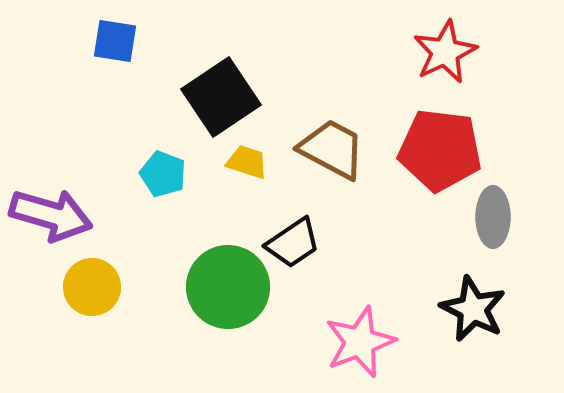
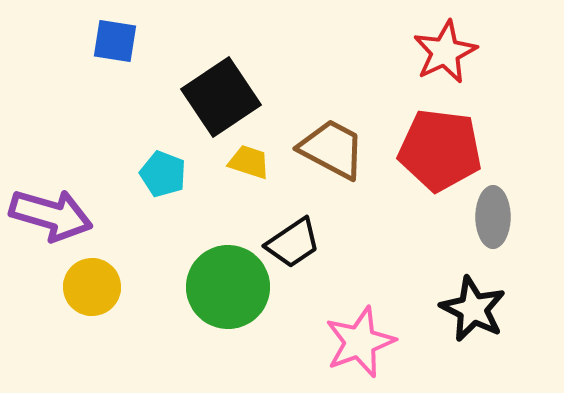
yellow trapezoid: moved 2 px right
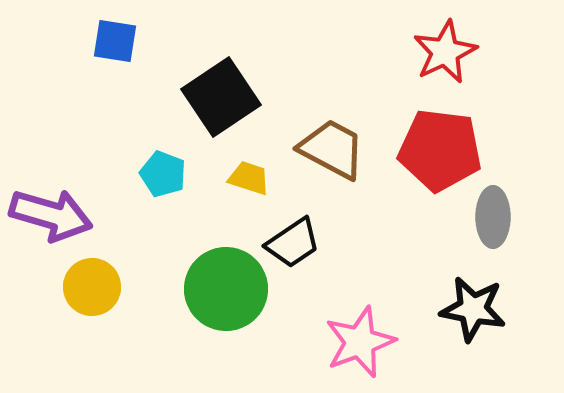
yellow trapezoid: moved 16 px down
green circle: moved 2 px left, 2 px down
black star: rotated 16 degrees counterclockwise
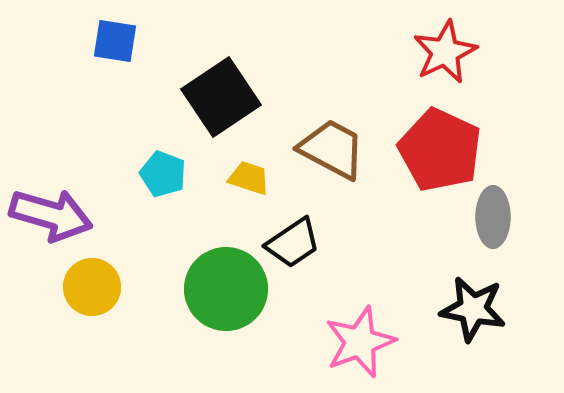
red pentagon: rotated 18 degrees clockwise
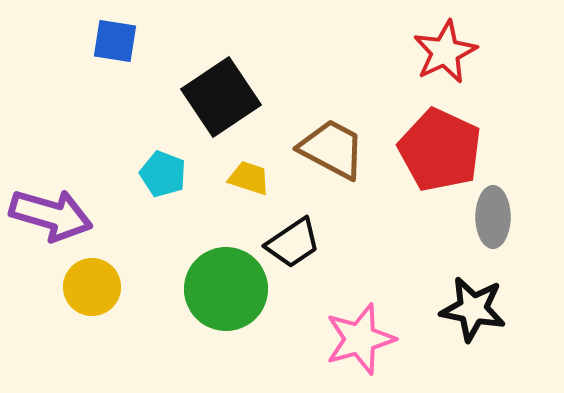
pink star: moved 3 px up; rotated 4 degrees clockwise
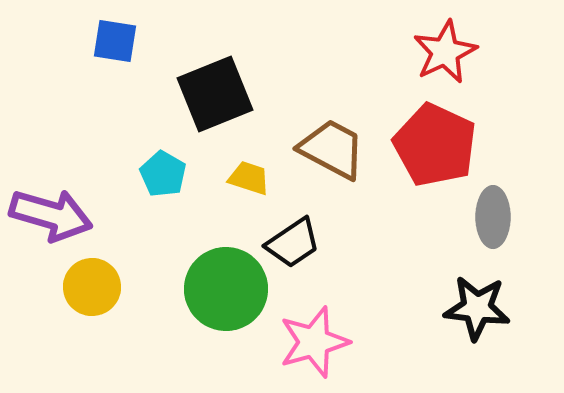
black square: moved 6 px left, 3 px up; rotated 12 degrees clockwise
red pentagon: moved 5 px left, 5 px up
cyan pentagon: rotated 9 degrees clockwise
black star: moved 4 px right, 1 px up; rotated 4 degrees counterclockwise
pink star: moved 46 px left, 3 px down
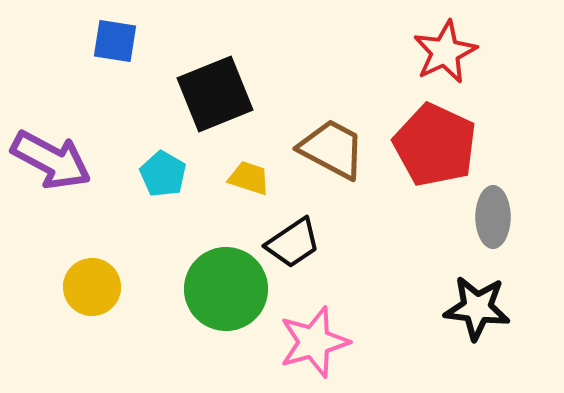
purple arrow: moved 55 px up; rotated 12 degrees clockwise
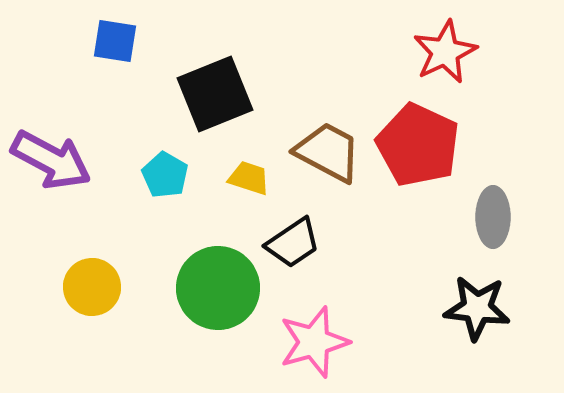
red pentagon: moved 17 px left
brown trapezoid: moved 4 px left, 3 px down
cyan pentagon: moved 2 px right, 1 px down
green circle: moved 8 px left, 1 px up
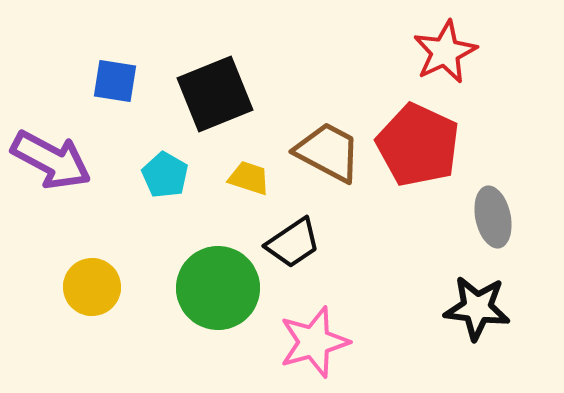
blue square: moved 40 px down
gray ellipse: rotated 12 degrees counterclockwise
